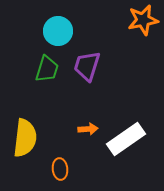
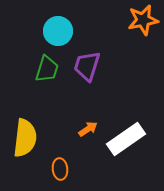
orange arrow: rotated 30 degrees counterclockwise
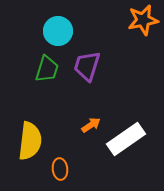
orange arrow: moved 3 px right, 4 px up
yellow semicircle: moved 5 px right, 3 px down
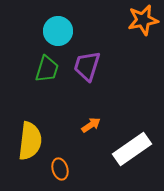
white rectangle: moved 6 px right, 10 px down
orange ellipse: rotated 10 degrees counterclockwise
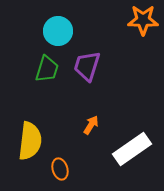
orange star: rotated 12 degrees clockwise
orange arrow: rotated 24 degrees counterclockwise
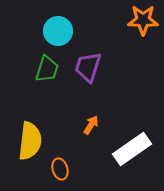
purple trapezoid: moved 1 px right, 1 px down
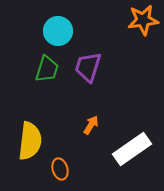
orange star: rotated 8 degrees counterclockwise
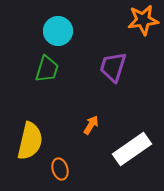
purple trapezoid: moved 25 px right
yellow semicircle: rotated 6 degrees clockwise
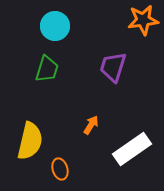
cyan circle: moved 3 px left, 5 px up
